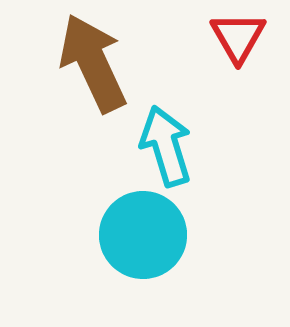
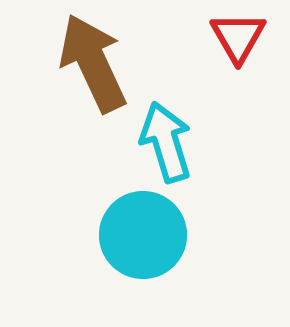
cyan arrow: moved 4 px up
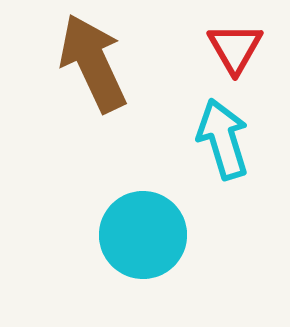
red triangle: moved 3 px left, 11 px down
cyan arrow: moved 57 px right, 3 px up
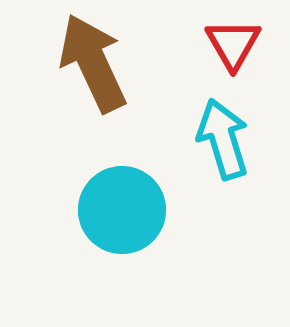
red triangle: moved 2 px left, 4 px up
cyan circle: moved 21 px left, 25 px up
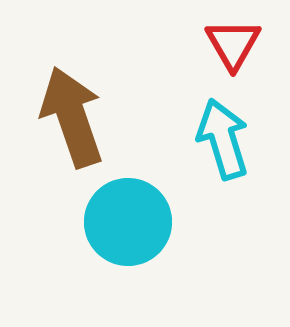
brown arrow: moved 21 px left, 54 px down; rotated 6 degrees clockwise
cyan circle: moved 6 px right, 12 px down
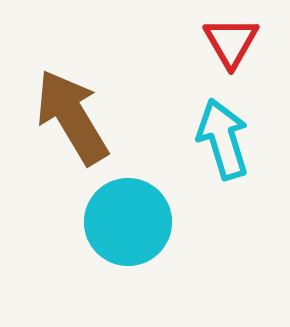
red triangle: moved 2 px left, 2 px up
brown arrow: rotated 12 degrees counterclockwise
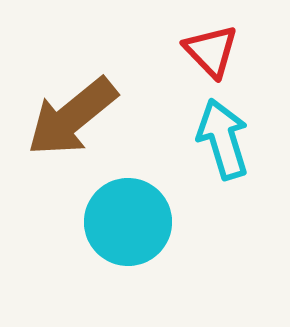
red triangle: moved 20 px left, 9 px down; rotated 14 degrees counterclockwise
brown arrow: rotated 98 degrees counterclockwise
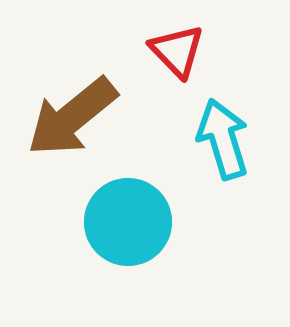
red triangle: moved 34 px left
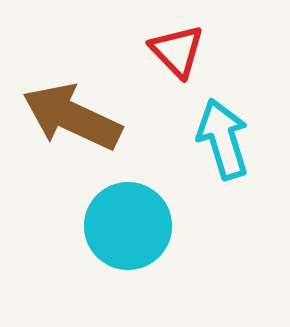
brown arrow: rotated 64 degrees clockwise
cyan circle: moved 4 px down
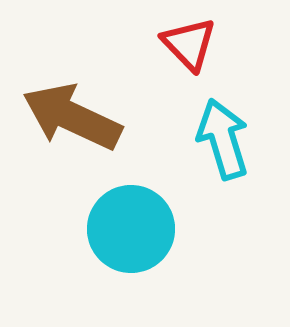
red triangle: moved 12 px right, 7 px up
cyan circle: moved 3 px right, 3 px down
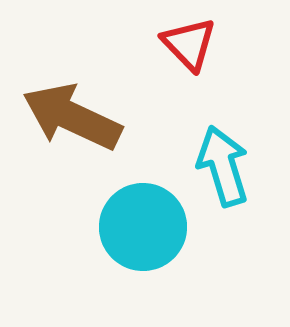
cyan arrow: moved 27 px down
cyan circle: moved 12 px right, 2 px up
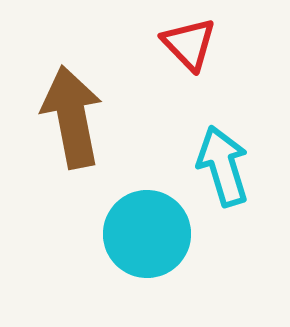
brown arrow: rotated 54 degrees clockwise
cyan circle: moved 4 px right, 7 px down
